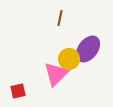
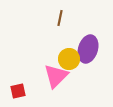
purple ellipse: rotated 20 degrees counterclockwise
pink triangle: moved 2 px down
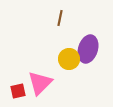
pink triangle: moved 16 px left, 7 px down
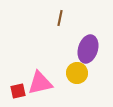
yellow circle: moved 8 px right, 14 px down
pink triangle: rotated 32 degrees clockwise
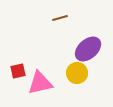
brown line: rotated 63 degrees clockwise
purple ellipse: rotated 32 degrees clockwise
red square: moved 20 px up
